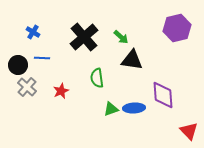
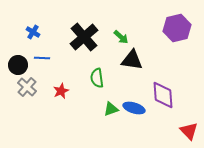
blue ellipse: rotated 20 degrees clockwise
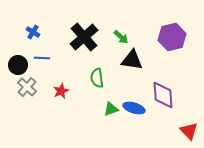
purple hexagon: moved 5 px left, 9 px down
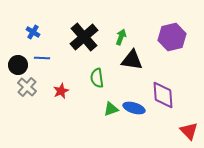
green arrow: rotated 112 degrees counterclockwise
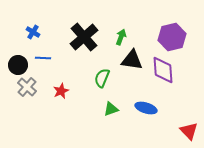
blue line: moved 1 px right
green semicircle: moved 5 px right; rotated 30 degrees clockwise
purple diamond: moved 25 px up
blue ellipse: moved 12 px right
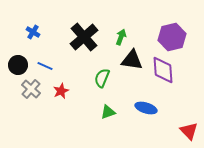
blue line: moved 2 px right, 8 px down; rotated 21 degrees clockwise
gray cross: moved 4 px right, 2 px down
green triangle: moved 3 px left, 3 px down
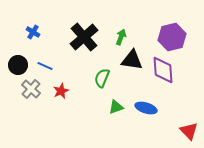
green triangle: moved 8 px right, 5 px up
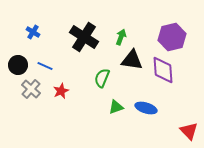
black cross: rotated 16 degrees counterclockwise
